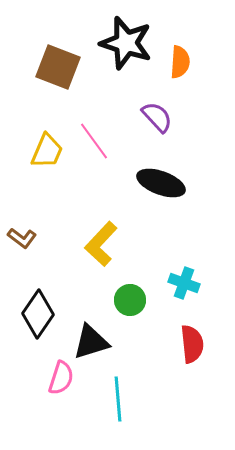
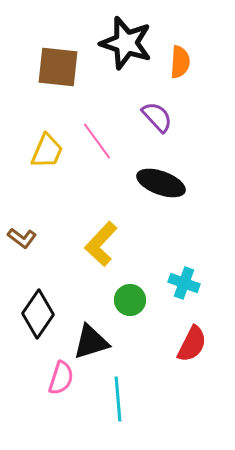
brown square: rotated 15 degrees counterclockwise
pink line: moved 3 px right
red semicircle: rotated 33 degrees clockwise
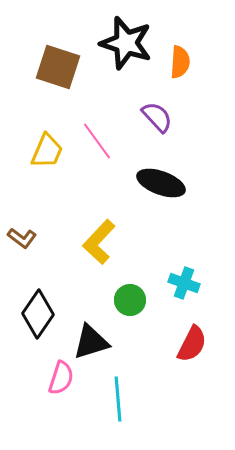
brown square: rotated 12 degrees clockwise
yellow L-shape: moved 2 px left, 2 px up
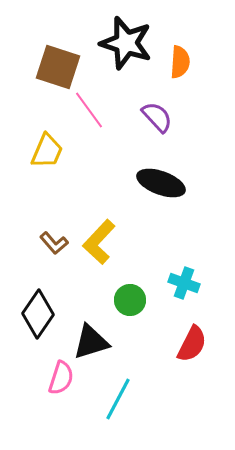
pink line: moved 8 px left, 31 px up
brown L-shape: moved 32 px right, 5 px down; rotated 12 degrees clockwise
cyan line: rotated 33 degrees clockwise
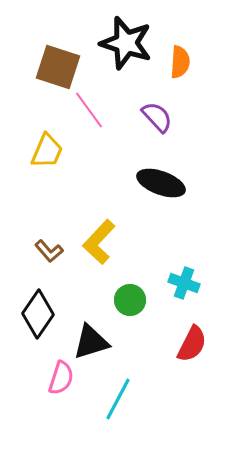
brown L-shape: moved 5 px left, 8 px down
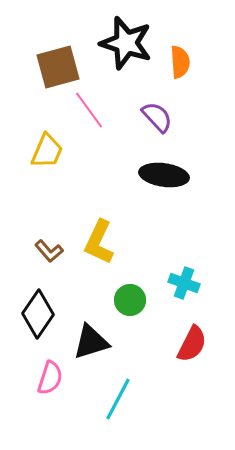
orange semicircle: rotated 8 degrees counterclockwise
brown square: rotated 33 degrees counterclockwise
black ellipse: moved 3 px right, 8 px up; rotated 12 degrees counterclockwise
yellow L-shape: rotated 18 degrees counterclockwise
pink semicircle: moved 11 px left
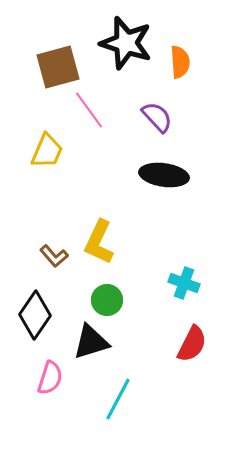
brown L-shape: moved 5 px right, 5 px down
green circle: moved 23 px left
black diamond: moved 3 px left, 1 px down
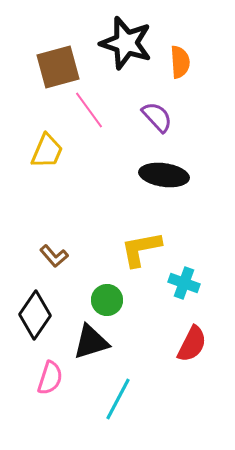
yellow L-shape: moved 42 px right, 7 px down; rotated 54 degrees clockwise
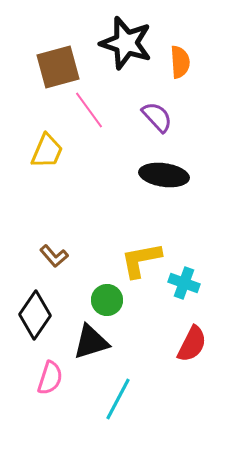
yellow L-shape: moved 11 px down
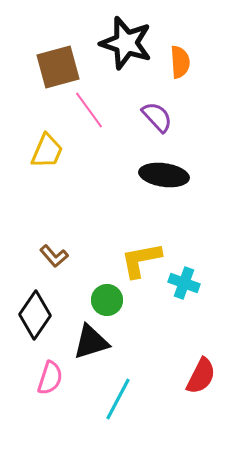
red semicircle: moved 9 px right, 32 px down
